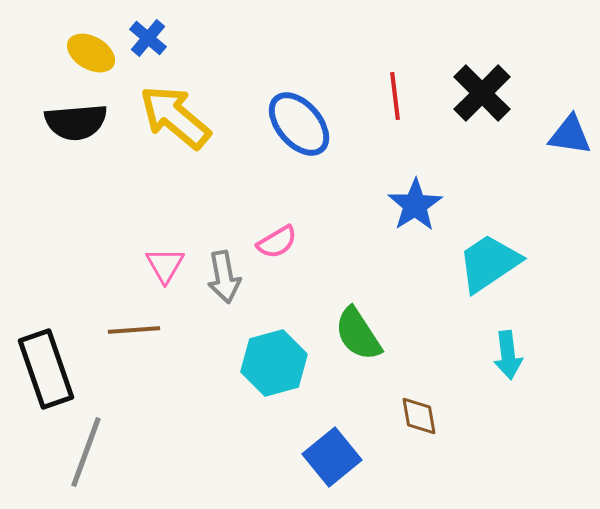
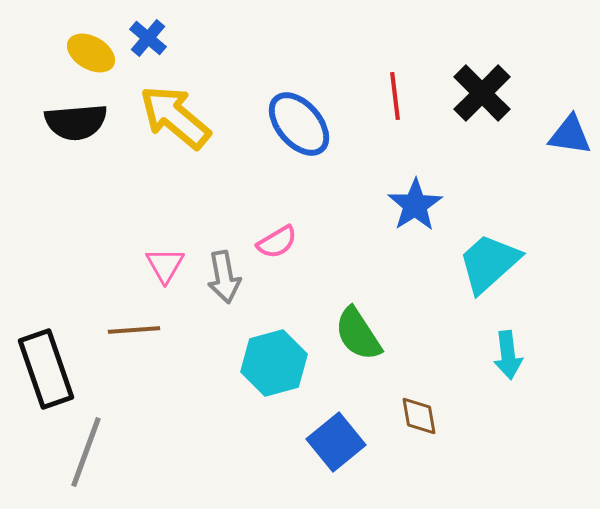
cyan trapezoid: rotated 8 degrees counterclockwise
blue square: moved 4 px right, 15 px up
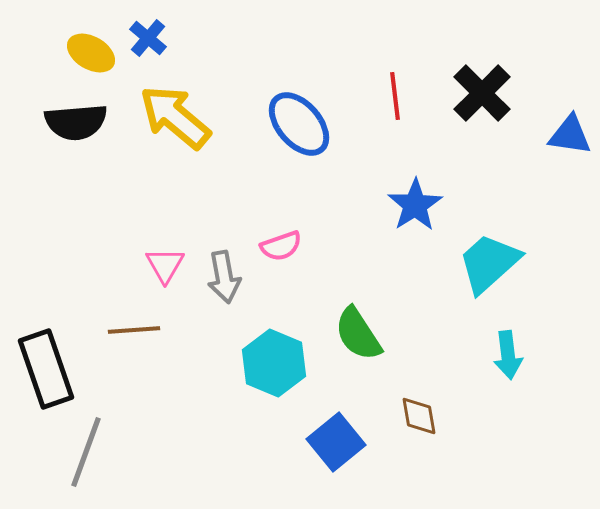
pink semicircle: moved 4 px right, 4 px down; rotated 12 degrees clockwise
cyan hexagon: rotated 22 degrees counterclockwise
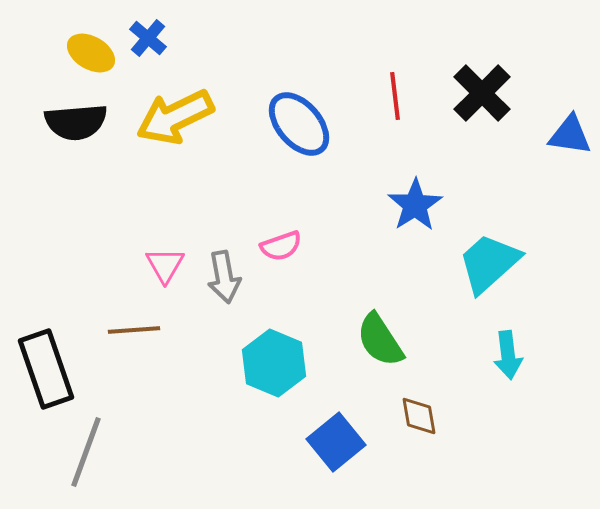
yellow arrow: rotated 66 degrees counterclockwise
green semicircle: moved 22 px right, 6 px down
